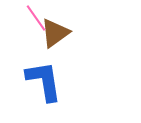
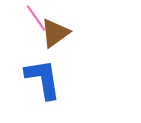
blue L-shape: moved 1 px left, 2 px up
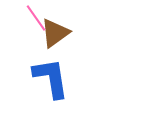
blue L-shape: moved 8 px right, 1 px up
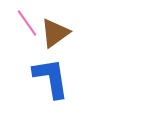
pink line: moved 9 px left, 5 px down
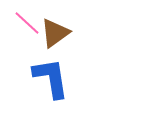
pink line: rotated 12 degrees counterclockwise
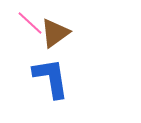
pink line: moved 3 px right
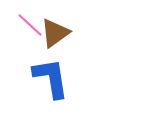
pink line: moved 2 px down
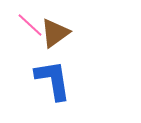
blue L-shape: moved 2 px right, 2 px down
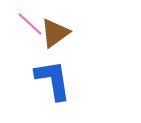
pink line: moved 1 px up
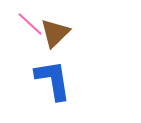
brown triangle: rotated 8 degrees counterclockwise
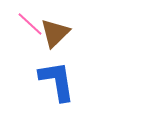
blue L-shape: moved 4 px right, 1 px down
